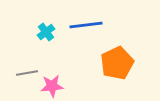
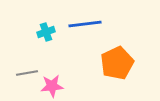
blue line: moved 1 px left, 1 px up
cyan cross: rotated 18 degrees clockwise
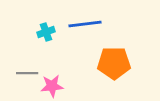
orange pentagon: moved 3 px left; rotated 24 degrees clockwise
gray line: rotated 10 degrees clockwise
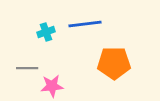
gray line: moved 5 px up
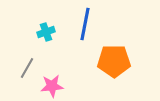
blue line: rotated 72 degrees counterclockwise
orange pentagon: moved 2 px up
gray line: rotated 60 degrees counterclockwise
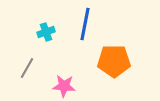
pink star: moved 12 px right; rotated 10 degrees clockwise
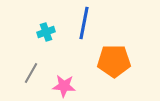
blue line: moved 1 px left, 1 px up
gray line: moved 4 px right, 5 px down
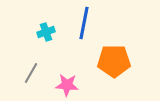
pink star: moved 3 px right, 1 px up
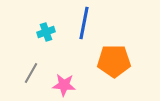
pink star: moved 3 px left
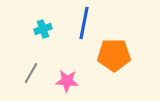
cyan cross: moved 3 px left, 3 px up
orange pentagon: moved 6 px up
pink star: moved 3 px right, 4 px up
